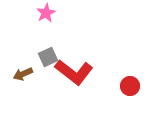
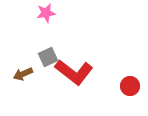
pink star: rotated 18 degrees clockwise
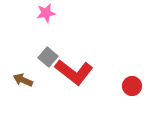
gray square: rotated 24 degrees counterclockwise
brown arrow: moved 6 px down; rotated 48 degrees clockwise
red circle: moved 2 px right
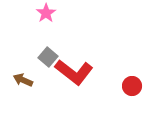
pink star: rotated 24 degrees counterclockwise
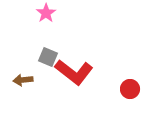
gray square: rotated 18 degrees counterclockwise
brown arrow: rotated 30 degrees counterclockwise
red circle: moved 2 px left, 3 px down
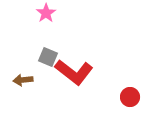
red circle: moved 8 px down
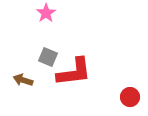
red L-shape: rotated 45 degrees counterclockwise
brown arrow: rotated 24 degrees clockwise
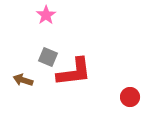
pink star: moved 2 px down
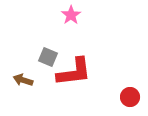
pink star: moved 25 px right
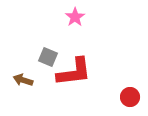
pink star: moved 4 px right, 2 px down
